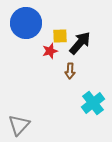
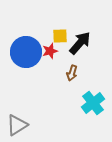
blue circle: moved 29 px down
brown arrow: moved 2 px right, 2 px down; rotated 14 degrees clockwise
gray triangle: moved 2 px left; rotated 15 degrees clockwise
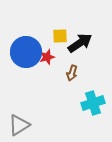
black arrow: rotated 15 degrees clockwise
red star: moved 3 px left, 6 px down
cyan cross: rotated 20 degrees clockwise
gray triangle: moved 2 px right
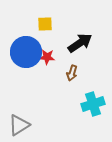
yellow square: moved 15 px left, 12 px up
red star: rotated 21 degrees clockwise
cyan cross: moved 1 px down
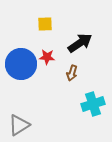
blue circle: moved 5 px left, 12 px down
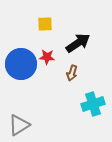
black arrow: moved 2 px left
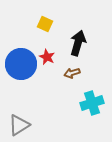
yellow square: rotated 28 degrees clockwise
black arrow: rotated 40 degrees counterclockwise
red star: rotated 21 degrees clockwise
brown arrow: rotated 56 degrees clockwise
cyan cross: moved 1 px left, 1 px up
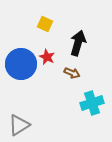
brown arrow: rotated 140 degrees counterclockwise
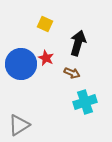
red star: moved 1 px left, 1 px down
cyan cross: moved 7 px left, 1 px up
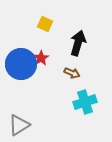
red star: moved 5 px left; rotated 14 degrees clockwise
